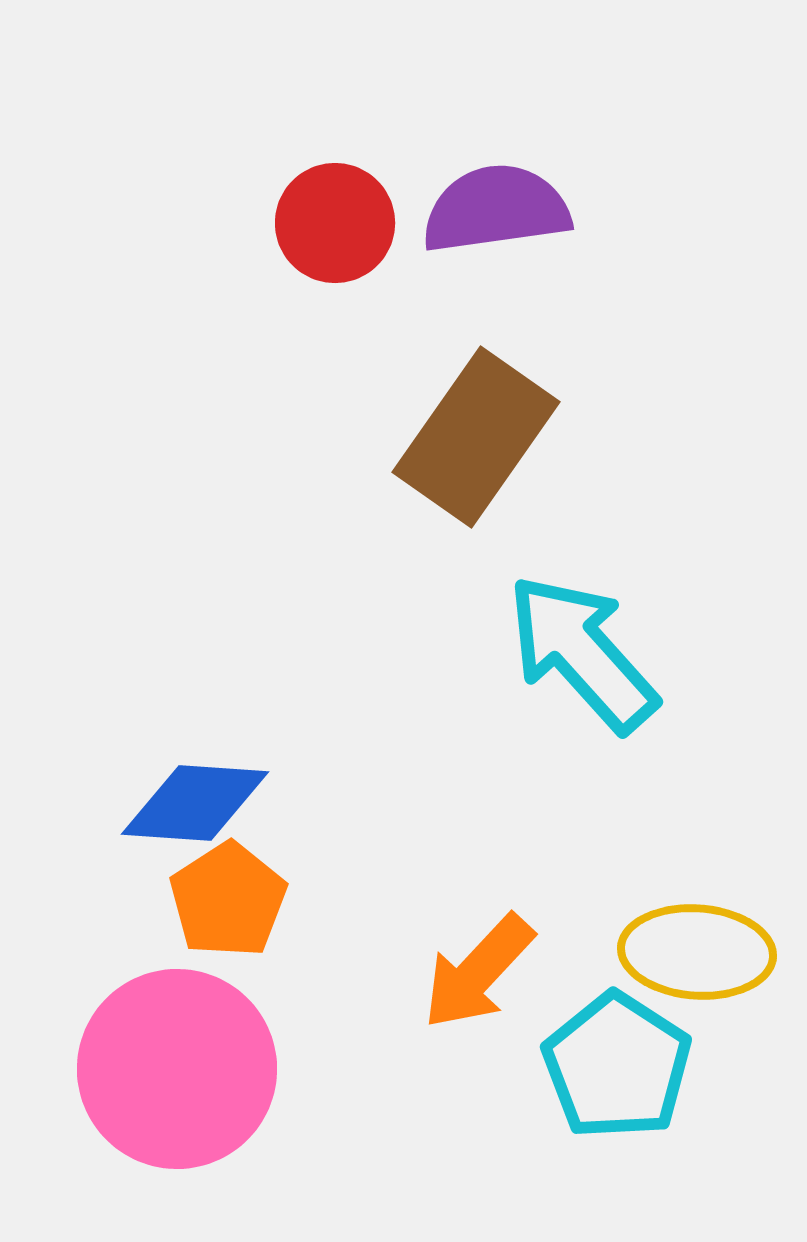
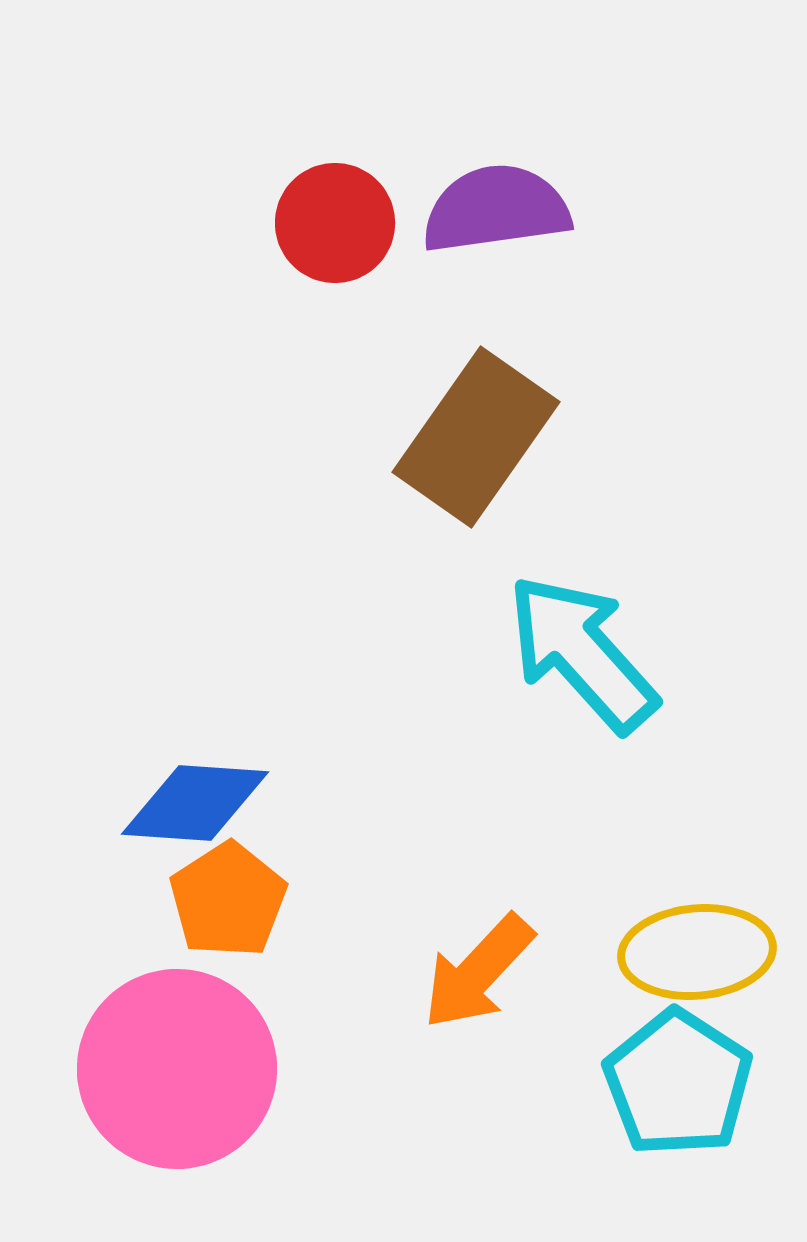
yellow ellipse: rotated 9 degrees counterclockwise
cyan pentagon: moved 61 px right, 17 px down
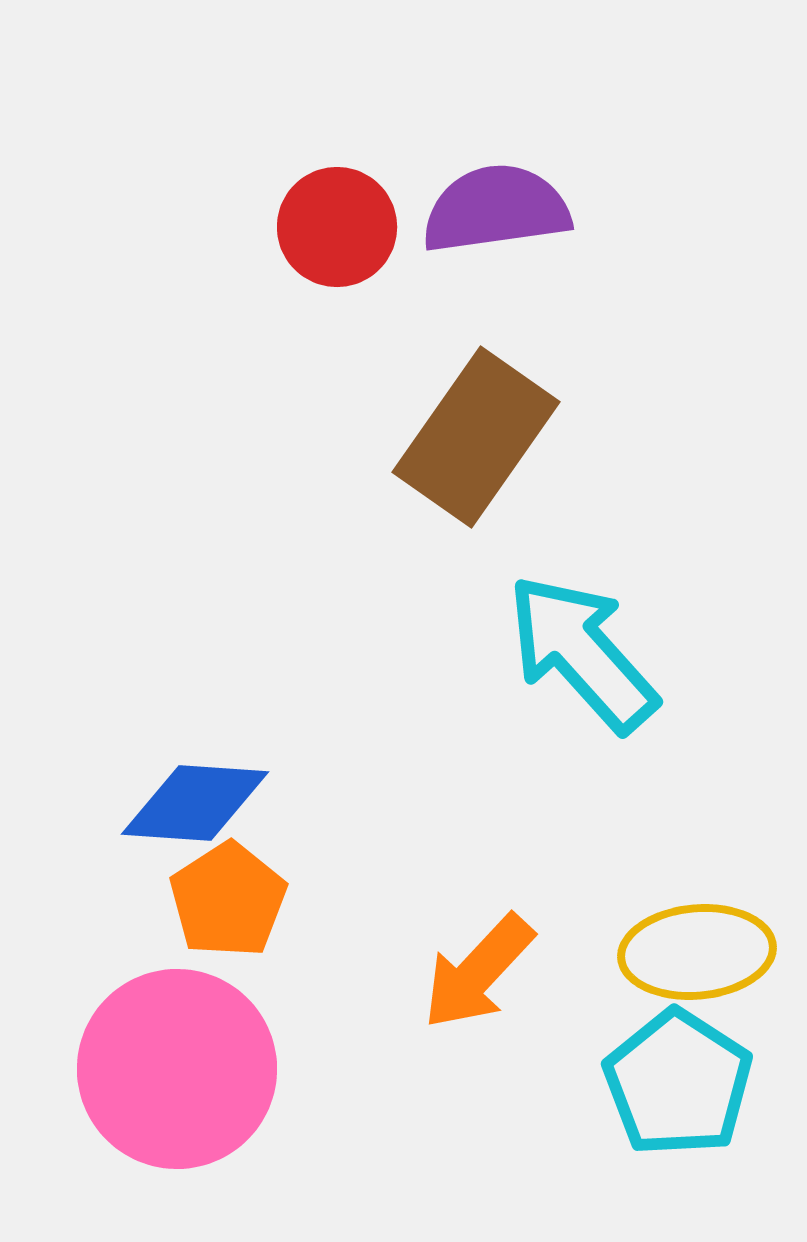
red circle: moved 2 px right, 4 px down
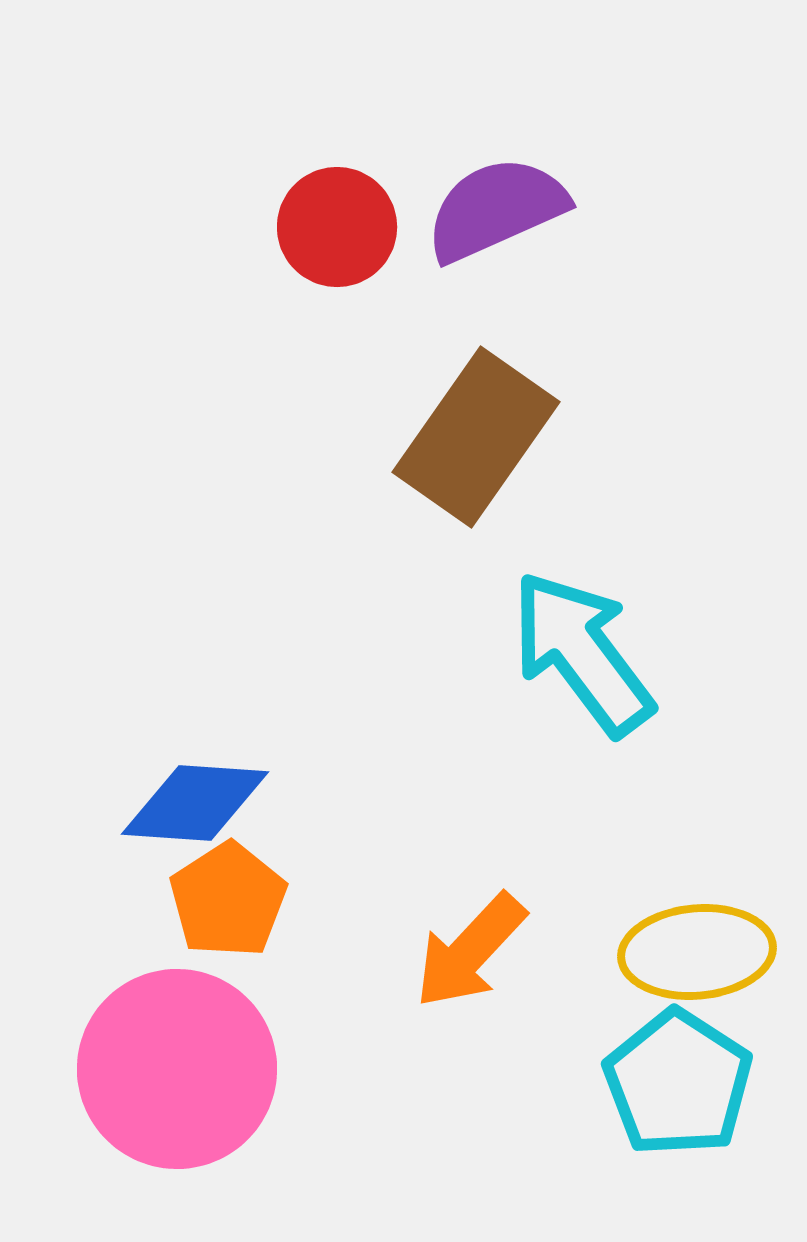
purple semicircle: rotated 16 degrees counterclockwise
cyan arrow: rotated 5 degrees clockwise
orange arrow: moved 8 px left, 21 px up
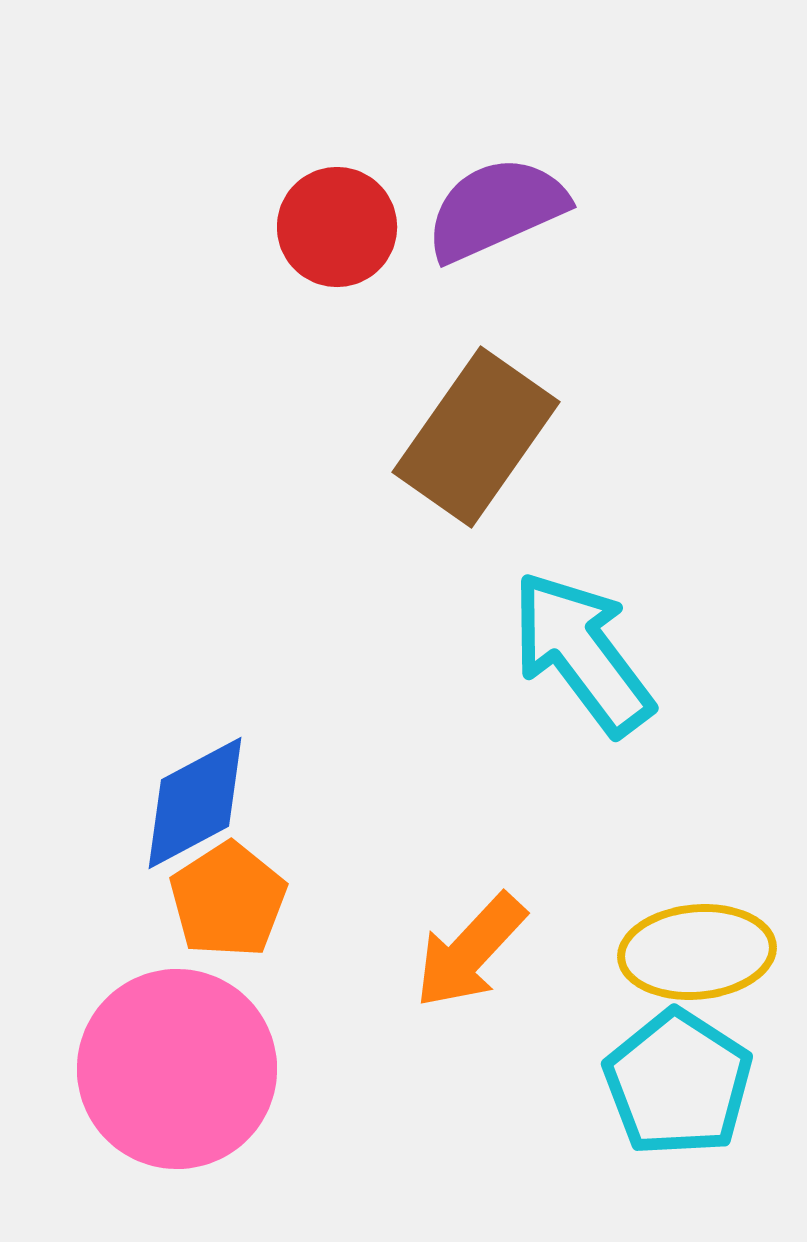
blue diamond: rotated 32 degrees counterclockwise
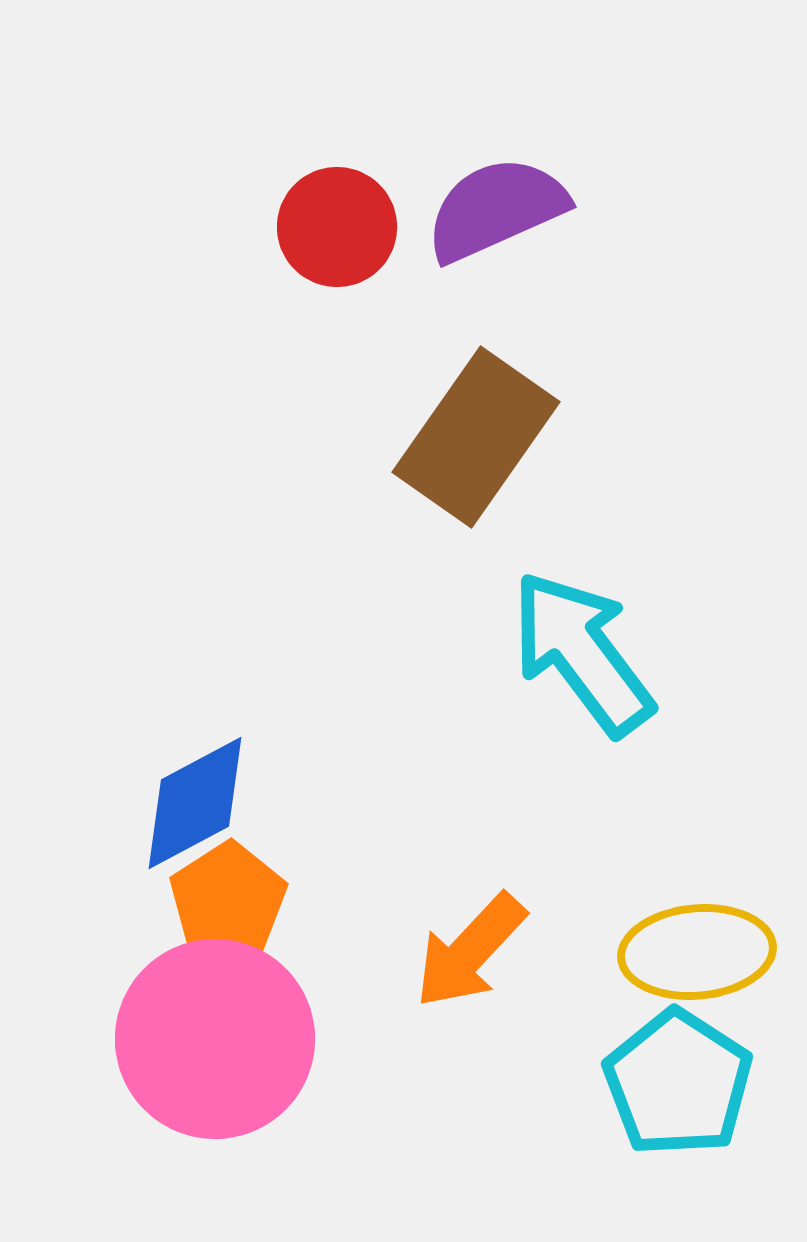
pink circle: moved 38 px right, 30 px up
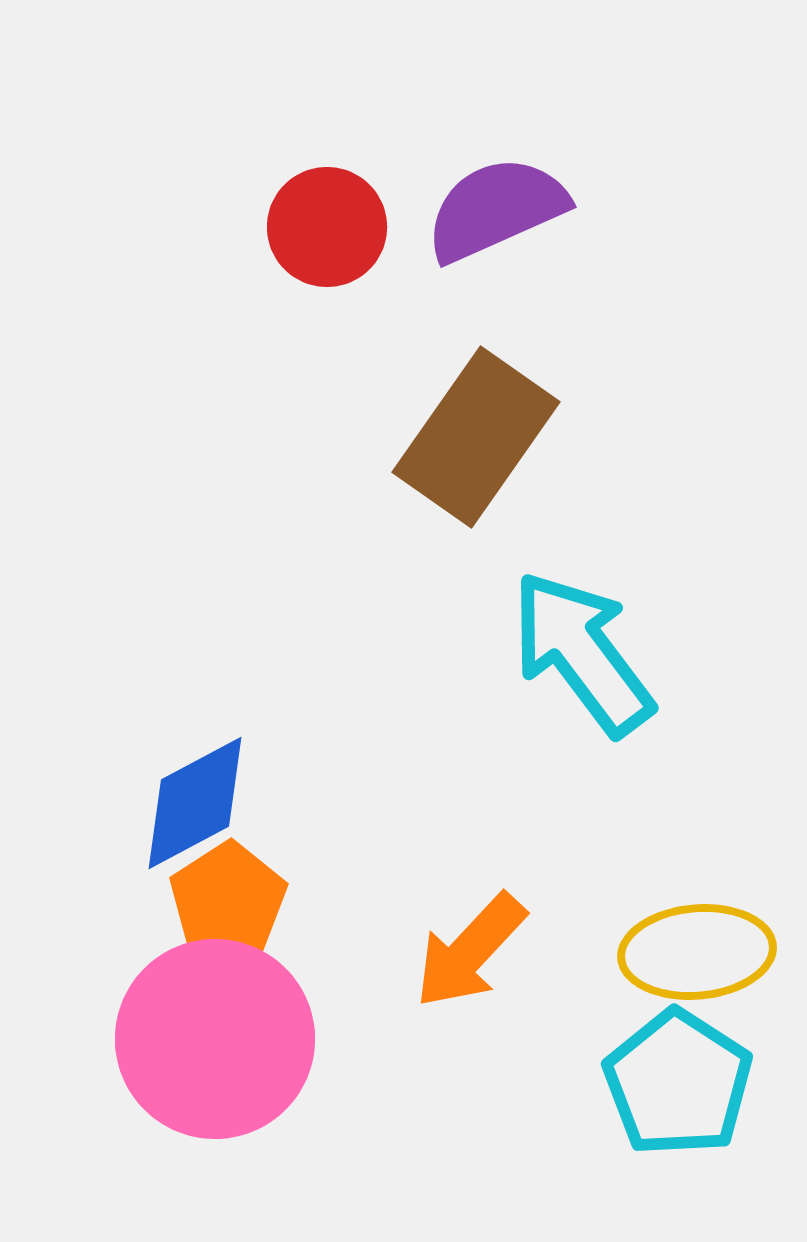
red circle: moved 10 px left
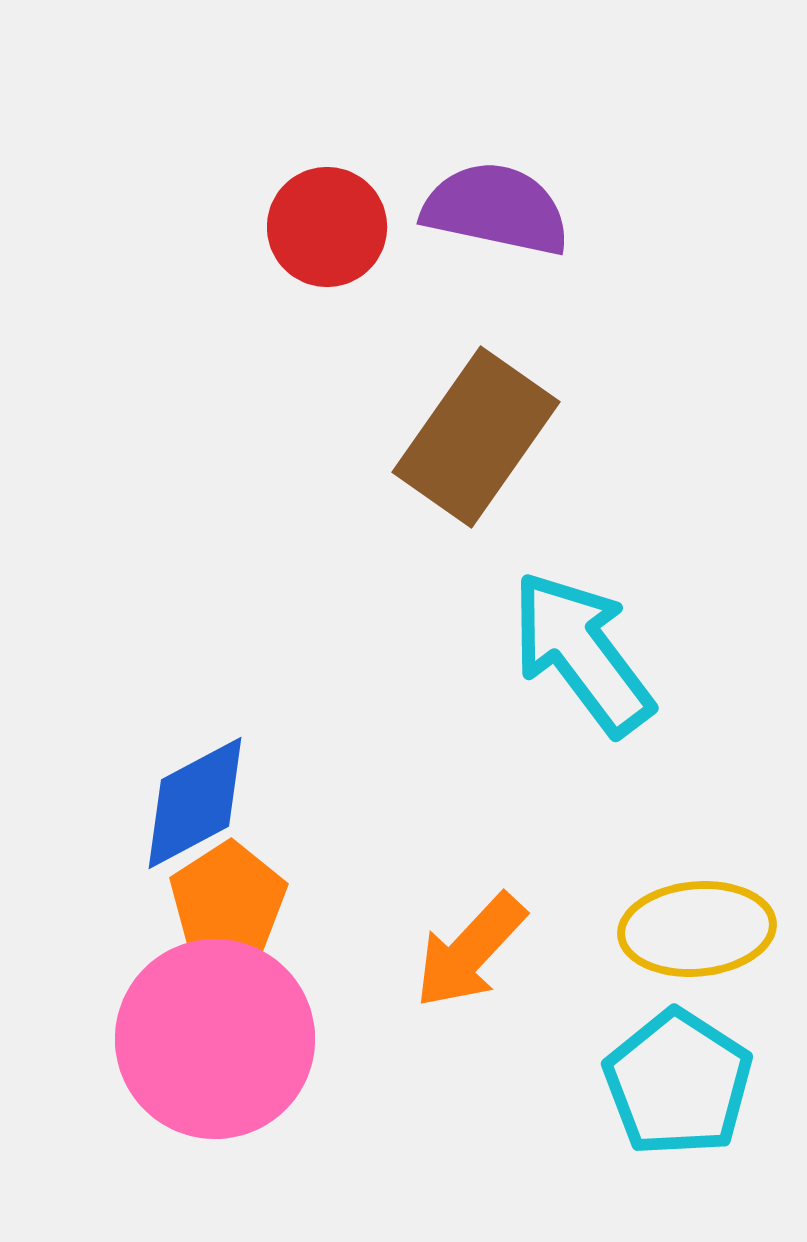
purple semicircle: rotated 36 degrees clockwise
yellow ellipse: moved 23 px up
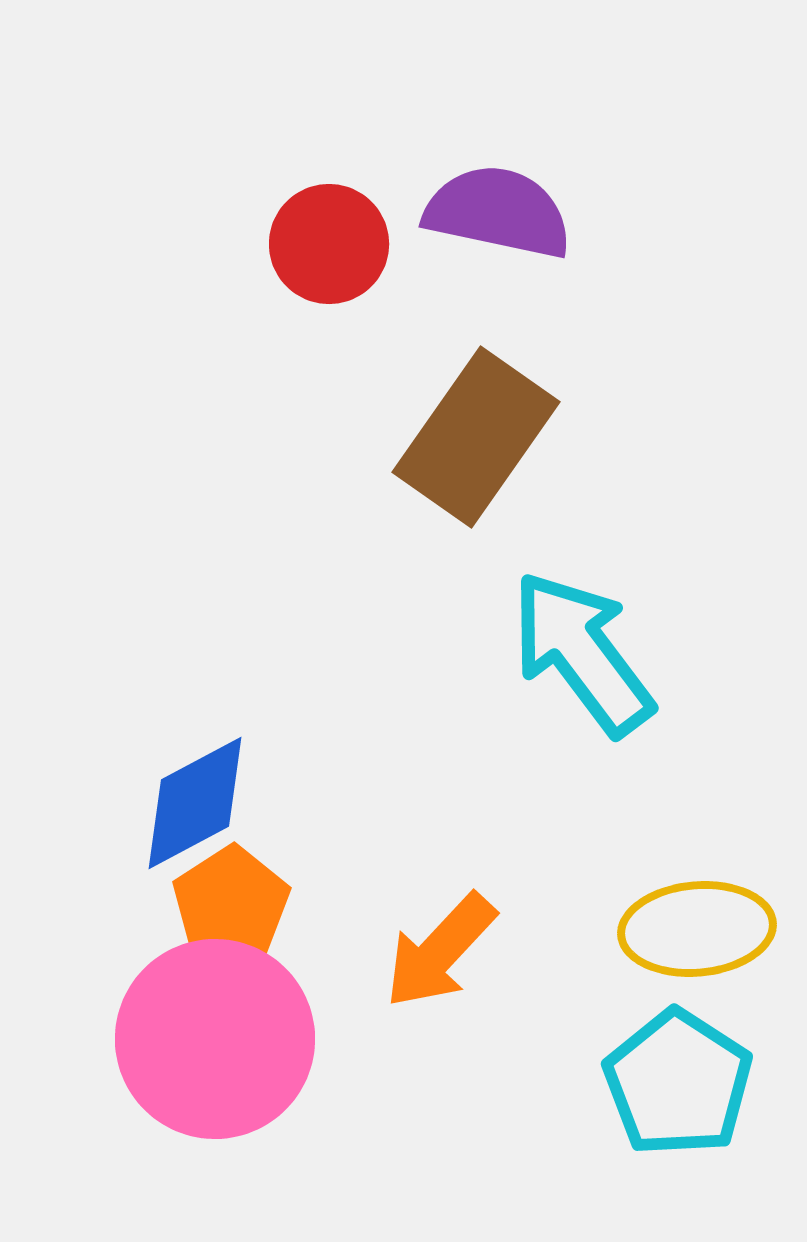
purple semicircle: moved 2 px right, 3 px down
red circle: moved 2 px right, 17 px down
orange pentagon: moved 3 px right, 4 px down
orange arrow: moved 30 px left
